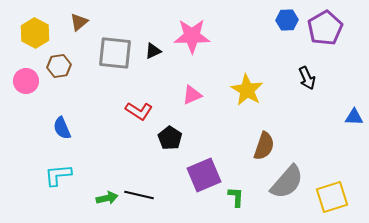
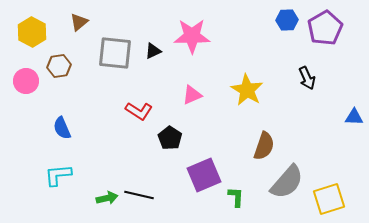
yellow hexagon: moved 3 px left, 1 px up
yellow square: moved 3 px left, 2 px down
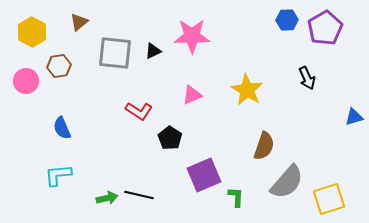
blue triangle: rotated 18 degrees counterclockwise
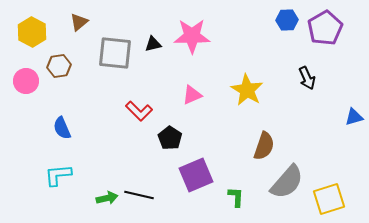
black triangle: moved 7 px up; rotated 12 degrees clockwise
red L-shape: rotated 12 degrees clockwise
purple square: moved 8 px left
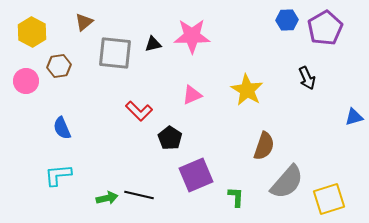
brown triangle: moved 5 px right
